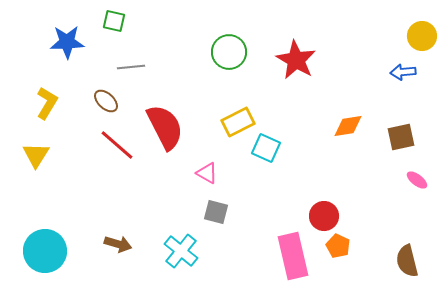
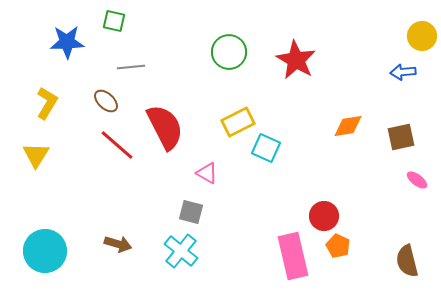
gray square: moved 25 px left
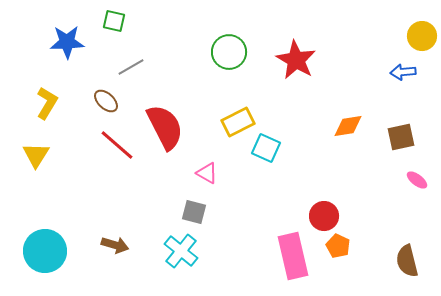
gray line: rotated 24 degrees counterclockwise
gray square: moved 3 px right
brown arrow: moved 3 px left, 1 px down
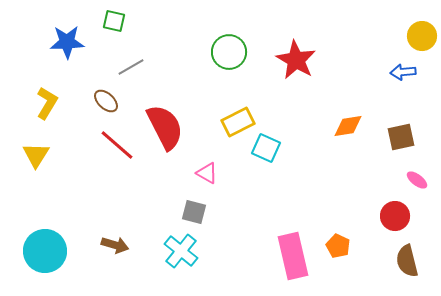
red circle: moved 71 px right
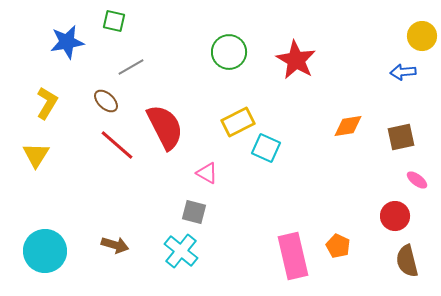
blue star: rotated 8 degrees counterclockwise
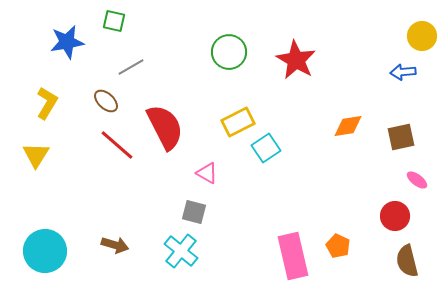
cyan square: rotated 32 degrees clockwise
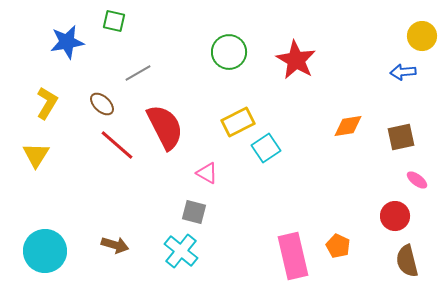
gray line: moved 7 px right, 6 px down
brown ellipse: moved 4 px left, 3 px down
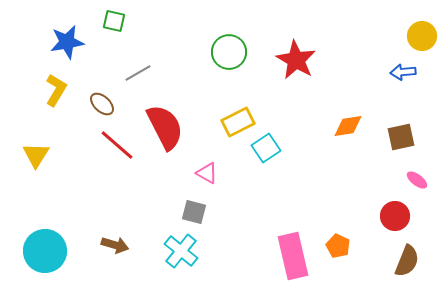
yellow L-shape: moved 9 px right, 13 px up
brown semicircle: rotated 144 degrees counterclockwise
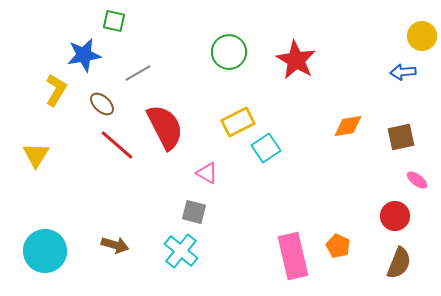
blue star: moved 17 px right, 13 px down
brown semicircle: moved 8 px left, 2 px down
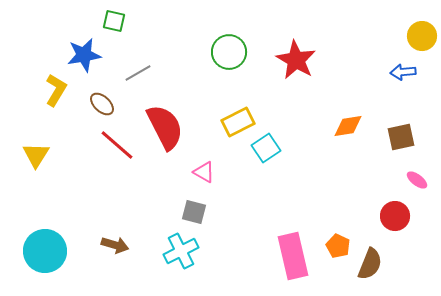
pink triangle: moved 3 px left, 1 px up
cyan cross: rotated 24 degrees clockwise
brown semicircle: moved 29 px left, 1 px down
